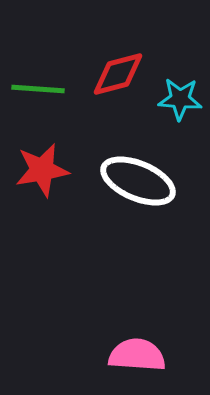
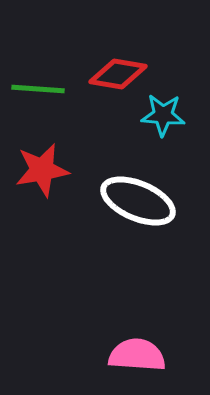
red diamond: rotated 24 degrees clockwise
cyan star: moved 17 px left, 16 px down
white ellipse: moved 20 px down
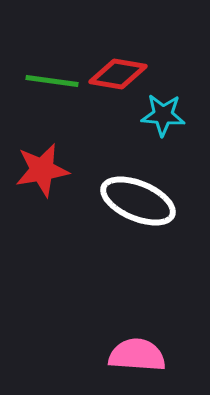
green line: moved 14 px right, 8 px up; rotated 4 degrees clockwise
